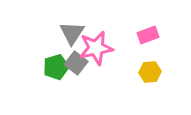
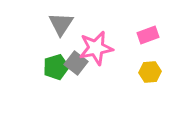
gray triangle: moved 11 px left, 9 px up
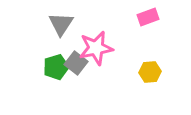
pink rectangle: moved 18 px up
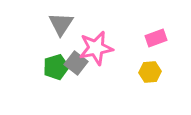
pink rectangle: moved 8 px right, 21 px down
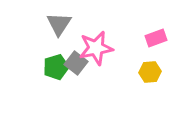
gray triangle: moved 2 px left
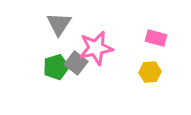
pink rectangle: rotated 35 degrees clockwise
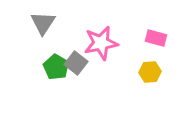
gray triangle: moved 16 px left, 1 px up
pink star: moved 5 px right, 5 px up
green pentagon: rotated 25 degrees counterclockwise
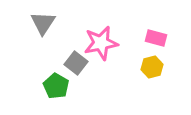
green pentagon: moved 19 px down
yellow hexagon: moved 2 px right, 5 px up; rotated 10 degrees counterclockwise
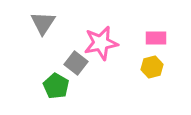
pink rectangle: rotated 15 degrees counterclockwise
